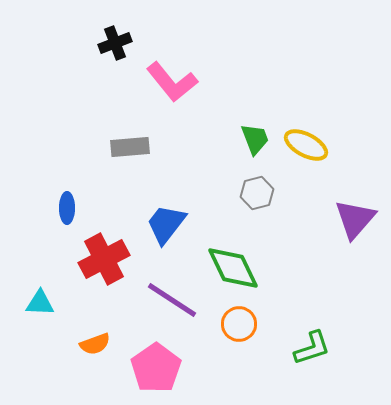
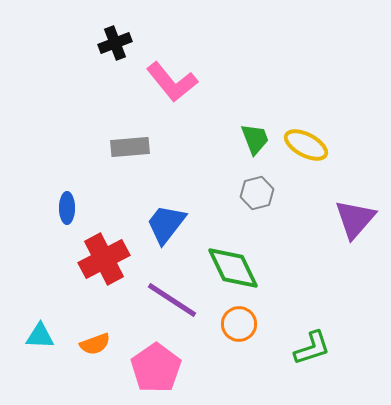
cyan triangle: moved 33 px down
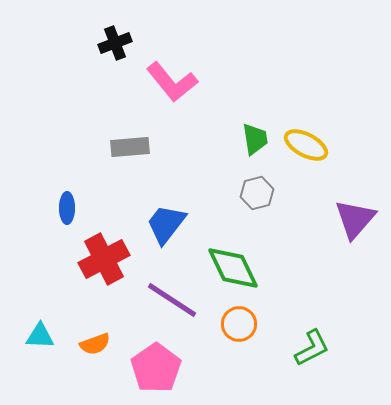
green trapezoid: rotated 12 degrees clockwise
green L-shape: rotated 9 degrees counterclockwise
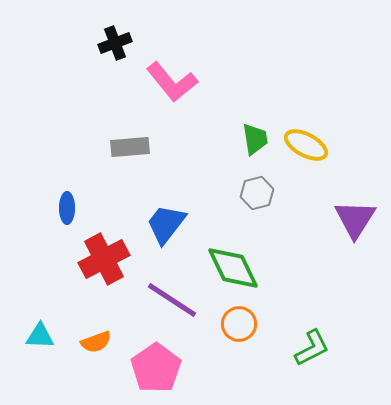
purple triangle: rotated 9 degrees counterclockwise
orange semicircle: moved 1 px right, 2 px up
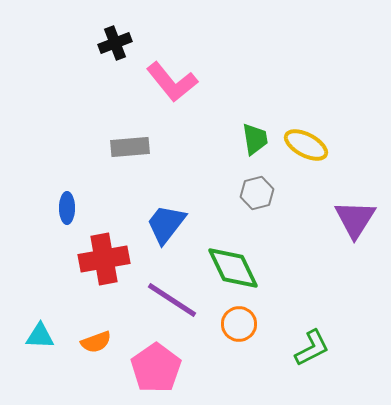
red cross: rotated 18 degrees clockwise
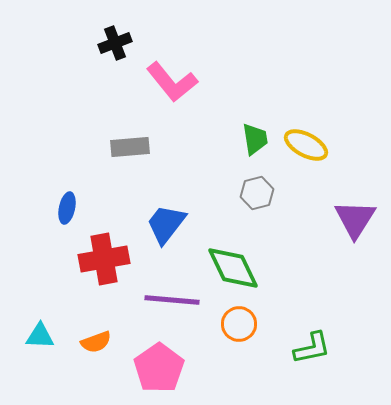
blue ellipse: rotated 12 degrees clockwise
purple line: rotated 28 degrees counterclockwise
green L-shape: rotated 15 degrees clockwise
pink pentagon: moved 3 px right
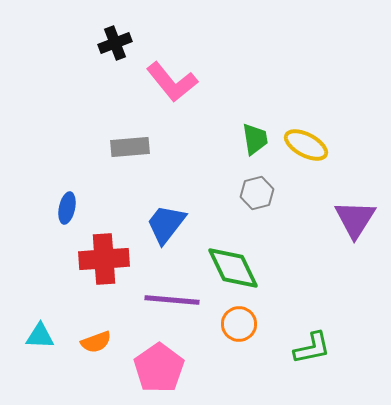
red cross: rotated 6 degrees clockwise
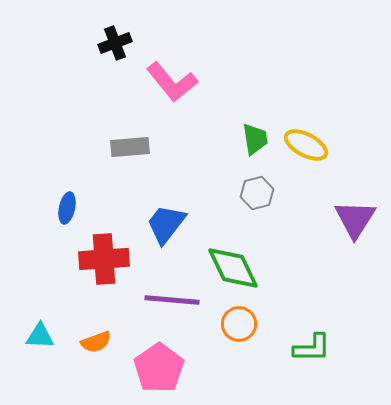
green L-shape: rotated 12 degrees clockwise
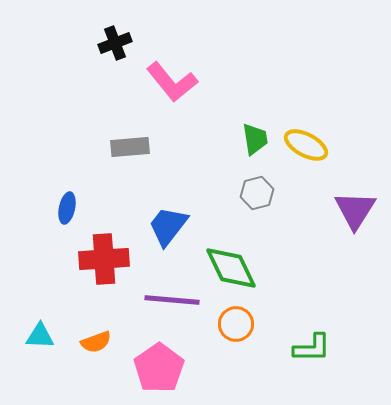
purple triangle: moved 9 px up
blue trapezoid: moved 2 px right, 2 px down
green diamond: moved 2 px left
orange circle: moved 3 px left
